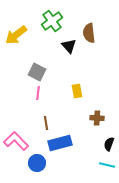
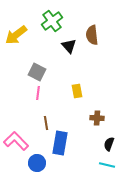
brown semicircle: moved 3 px right, 2 px down
blue rectangle: rotated 65 degrees counterclockwise
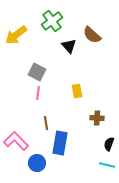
brown semicircle: rotated 42 degrees counterclockwise
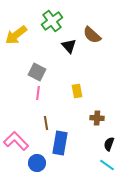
cyan line: rotated 21 degrees clockwise
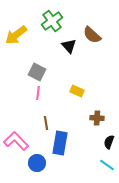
yellow rectangle: rotated 56 degrees counterclockwise
black semicircle: moved 2 px up
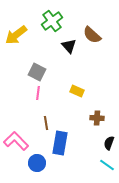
black semicircle: moved 1 px down
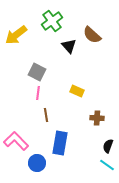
brown line: moved 8 px up
black semicircle: moved 1 px left, 3 px down
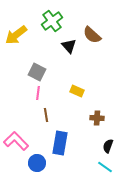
cyan line: moved 2 px left, 2 px down
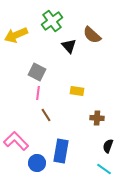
yellow arrow: rotated 15 degrees clockwise
yellow rectangle: rotated 16 degrees counterclockwise
brown line: rotated 24 degrees counterclockwise
blue rectangle: moved 1 px right, 8 px down
cyan line: moved 1 px left, 2 px down
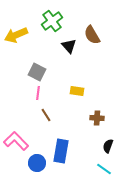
brown semicircle: rotated 18 degrees clockwise
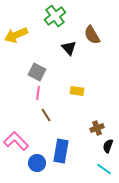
green cross: moved 3 px right, 5 px up
black triangle: moved 2 px down
brown cross: moved 10 px down; rotated 24 degrees counterclockwise
